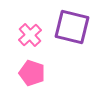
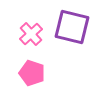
pink cross: moved 1 px right, 1 px up
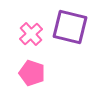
purple square: moved 2 px left
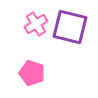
pink cross: moved 5 px right, 10 px up; rotated 10 degrees clockwise
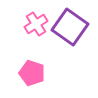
purple square: rotated 21 degrees clockwise
